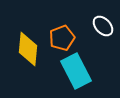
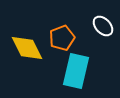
yellow diamond: moved 1 px left, 1 px up; rotated 32 degrees counterclockwise
cyan rectangle: rotated 40 degrees clockwise
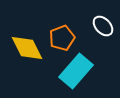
cyan rectangle: rotated 28 degrees clockwise
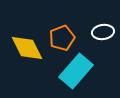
white ellipse: moved 6 px down; rotated 55 degrees counterclockwise
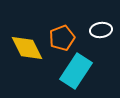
white ellipse: moved 2 px left, 2 px up
cyan rectangle: rotated 8 degrees counterclockwise
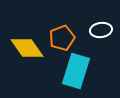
yellow diamond: rotated 8 degrees counterclockwise
cyan rectangle: rotated 16 degrees counterclockwise
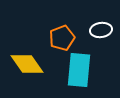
yellow diamond: moved 16 px down
cyan rectangle: moved 3 px right, 1 px up; rotated 12 degrees counterclockwise
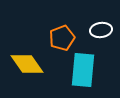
cyan rectangle: moved 4 px right
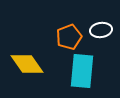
orange pentagon: moved 7 px right, 1 px up
cyan rectangle: moved 1 px left, 1 px down
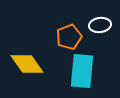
white ellipse: moved 1 px left, 5 px up
